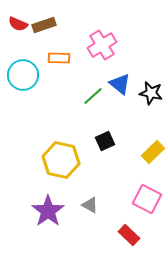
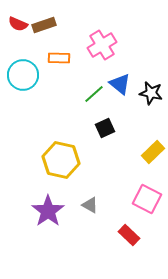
green line: moved 1 px right, 2 px up
black square: moved 13 px up
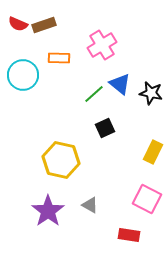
yellow rectangle: rotated 20 degrees counterclockwise
red rectangle: rotated 35 degrees counterclockwise
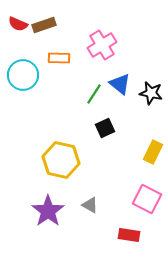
green line: rotated 15 degrees counterclockwise
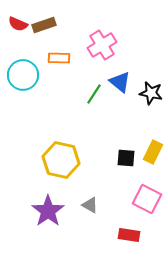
blue triangle: moved 2 px up
black square: moved 21 px right, 30 px down; rotated 30 degrees clockwise
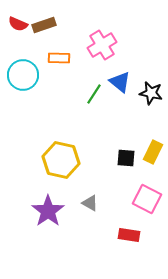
gray triangle: moved 2 px up
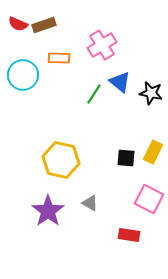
pink square: moved 2 px right
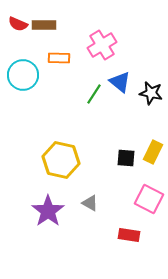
brown rectangle: rotated 20 degrees clockwise
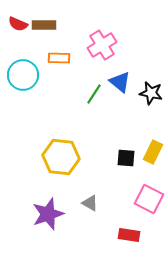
yellow hexagon: moved 3 px up; rotated 6 degrees counterclockwise
purple star: moved 3 px down; rotated 16 degrees clockwise
